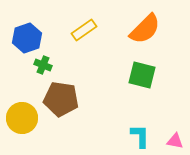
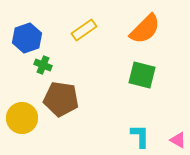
pink triangle: moved 3 px right, 1 px up; rotated 18 degrees clockwise
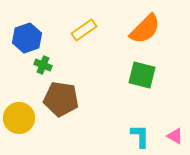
yellow circle: moved 3 px left
pink triangle: moved 3 px left, 4 px up
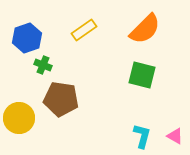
cyan L-shape: moved 2 px right; rotated 15 degrees clockwise
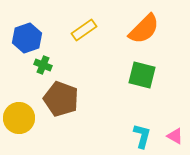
orange semicircle: moved 1 px left
brown pentagon: rotated 12 degrees clockwise
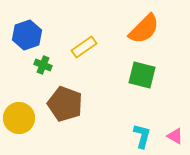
yellow rectangle: moved 17 px down
blue hexagon: moved 3 px up
brown pentagon: moved 4 px right, 5 px down
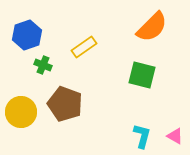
orange semicircle: moved 8 px right, 2 px up
yellow circle: moved 2 px right, 6 px up
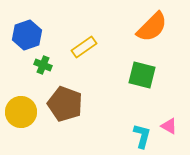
pink triangle: moved 6 px left, 10 px up
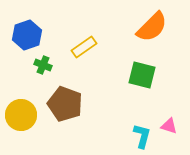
yellow circle: moved 3 px down
pink triangle: rotated 12 degrees counterclockwise
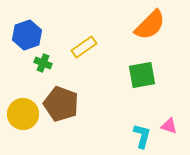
orange semicircle: moved 2 px left, 2 px up
green cross: moved 2 px up
green square: rotated 24 degrees counterclockwise
brown pentagon: moved 4 px left
yellow circle: moved 2 px right, 1 px up
